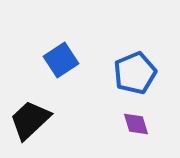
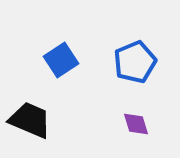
blue pentagon: moved 11 px up
black trapezoid: rotated 66 degrees clockwise
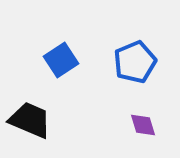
purple diamond: moved 7 px right, 1 px down
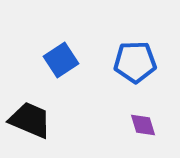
blue pentagon: rotated 21 degrees clockwise
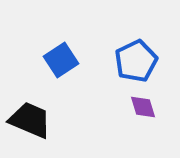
blue pentagon: moved 1 px right, 1 px up; rotated 24 degrees counterclockwise
purple diamond: moved 18 px up
